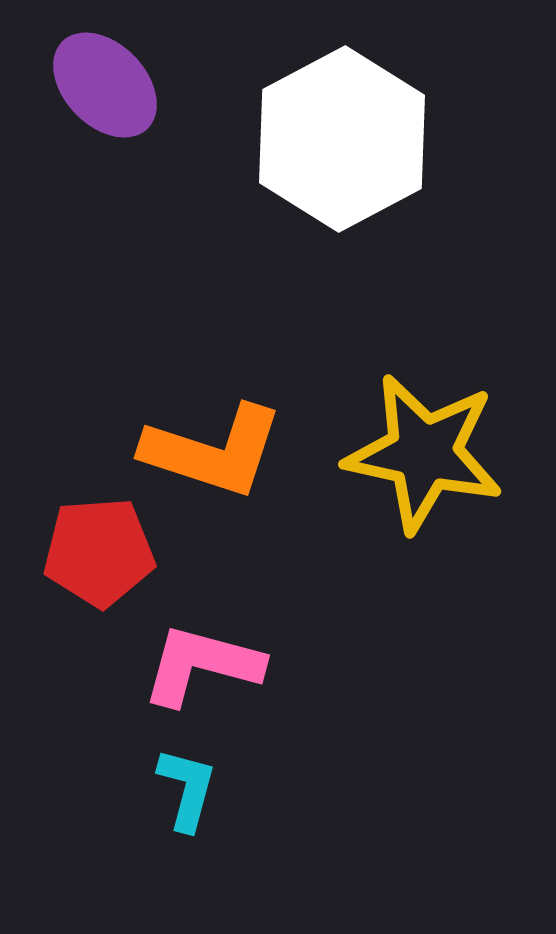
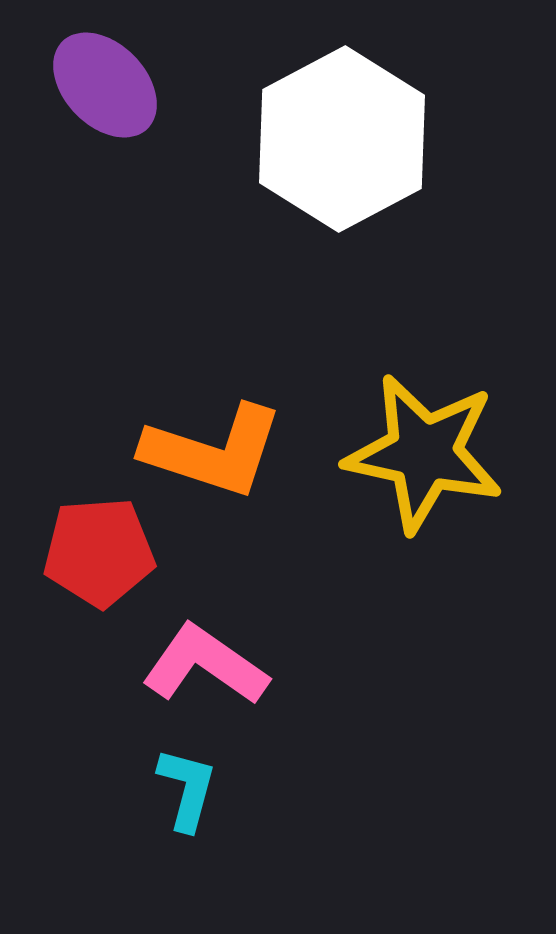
pink L-shape: moved 3 px right; rotated 20 degrees clockwise
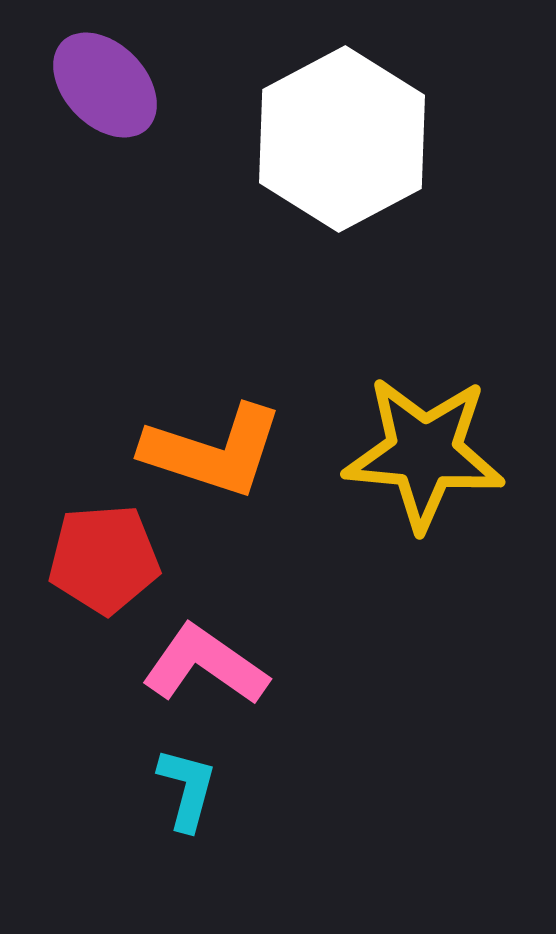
yellow star: rotated 7 degrees counterclockwise
red pentagon: moved 5 px right, 7 px down
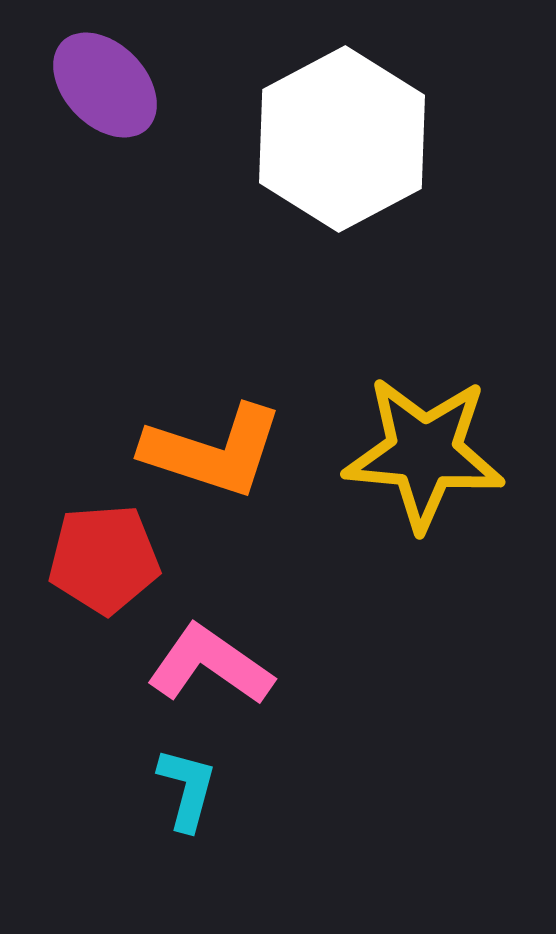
pink L-shape: moved 5 px right
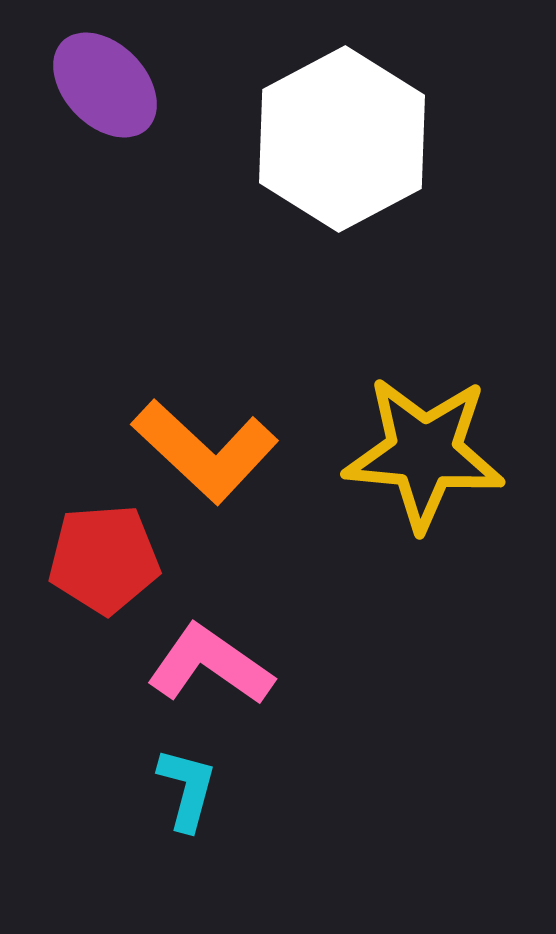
orange L-shape: moved 8 px left; rotated 25 degrees clockwise
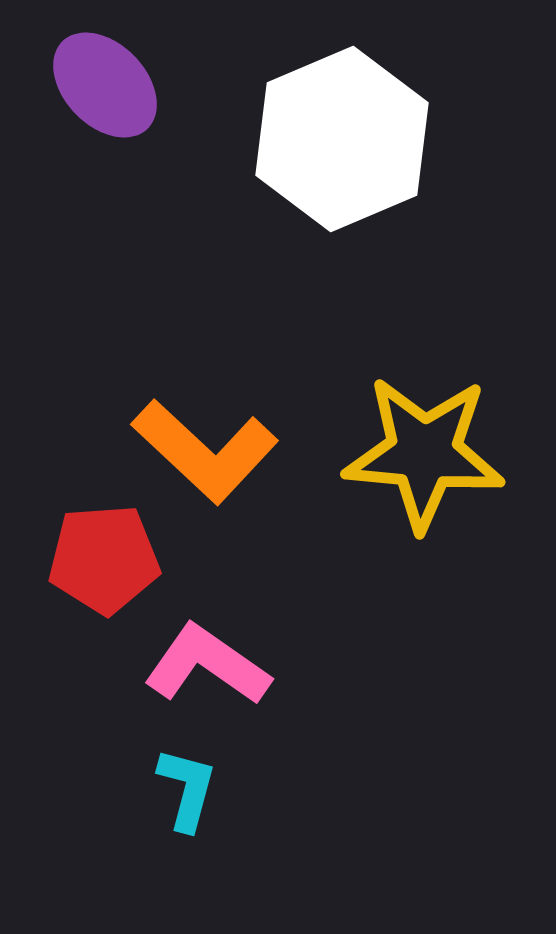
white hexagon: rotated 5 degrees clockwise
pink L-shape: moved 3 px left
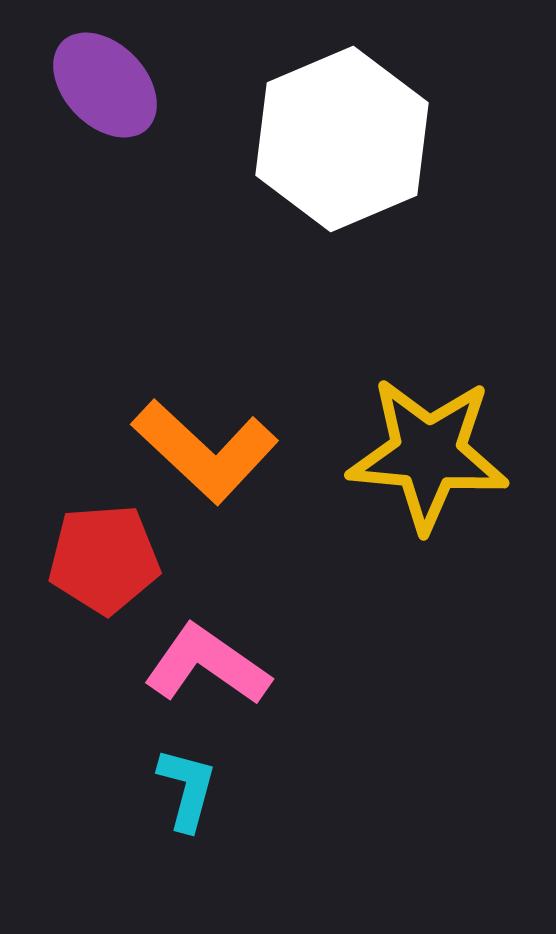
yellow star: moved 4 px right, 1 px down
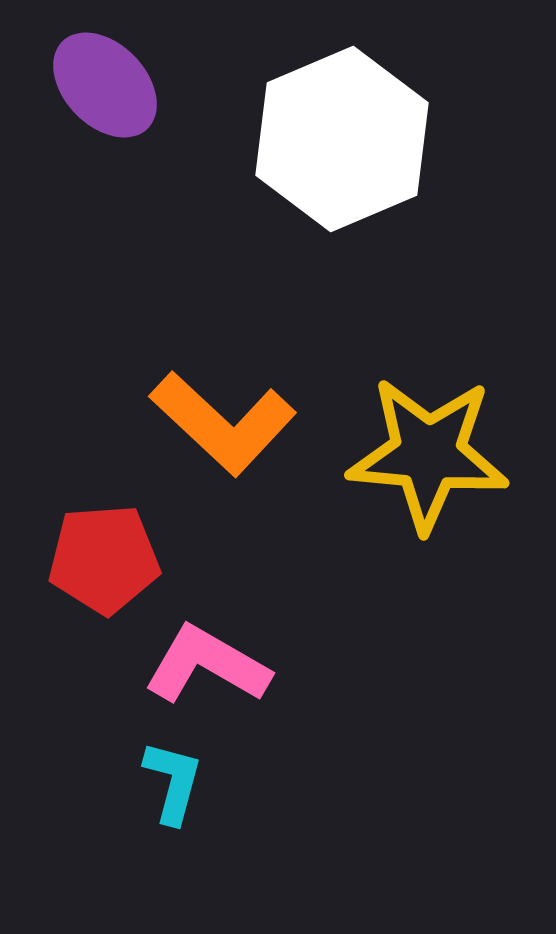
orange L-shape: moved 18 px right, 28 px up
pink L-shape: rotated 5 degrees counterclockwise
cyan L-shape: moved 14 px left, 7 px up
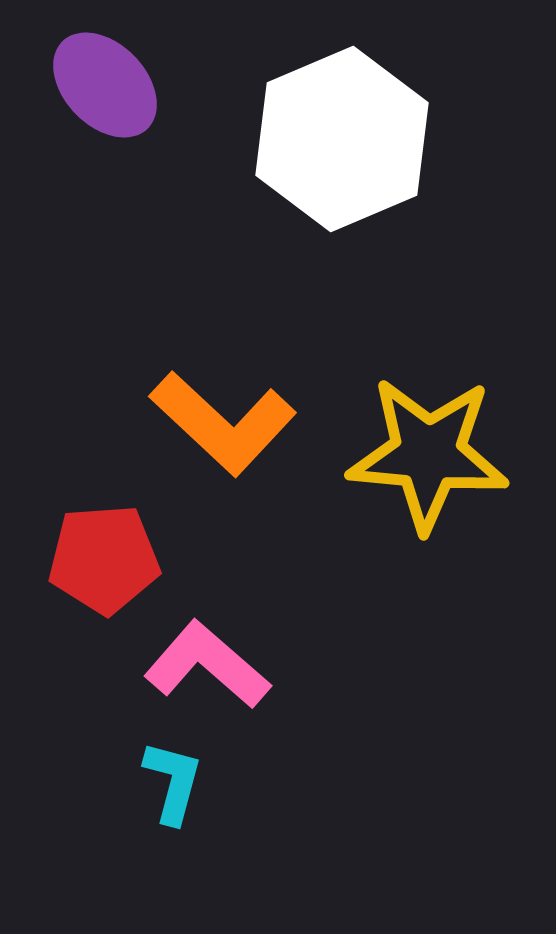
pink L-shape: rotated 11 degrees clockwise
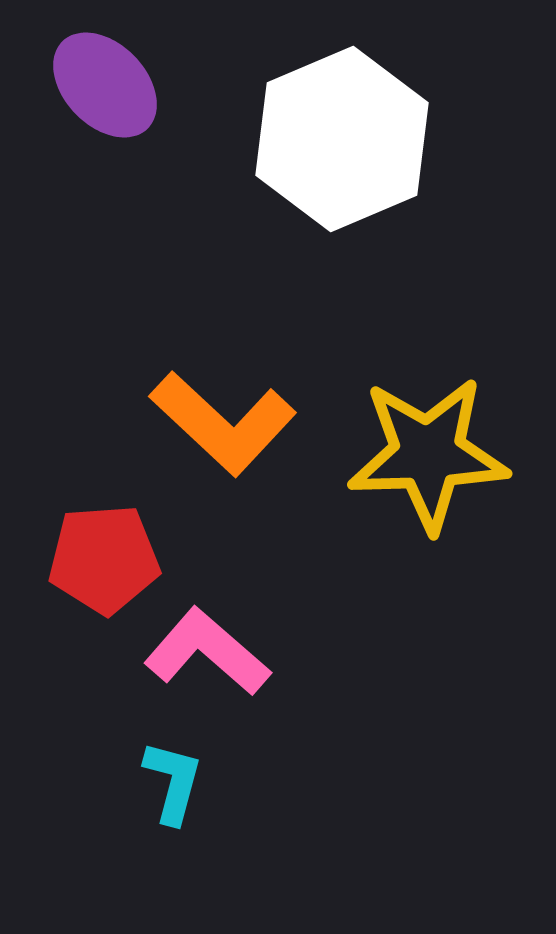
yellow star: rotated 7 degrees counterclockwise
pink L-shape: moved 13 px up
